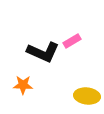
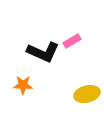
yellow ellipse: moved 2 px up; rotated 20 degrees counterclockwise
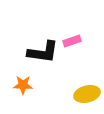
pink rectangle: rotated 12 degrees clockwise
black L-shape: rotated 16 degrees counterclockwise
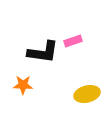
pink rectangle: moved 1 px right
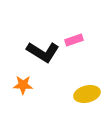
pink rectangle: moved 1 px right, 1 px up
black L-shape: rotated 24 degrees clockwise
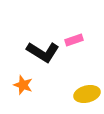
orange star: rotated 18 degrees clockwise
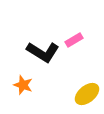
pink rectangle: rotated 12 degrees counterclockwise
yellow ellipse: rotated 25 degrees counterclockwise
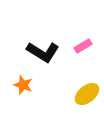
pink rectangle: moved 9 px right, 6 px down
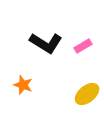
black L-shape: moved 3 px right, 9 px up
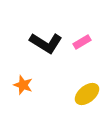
pink rectangle: moved 1 px left, 4 px up
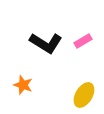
pink rectangle: moved 1 px right, 1 px up
yellow ellipse: moved 3 px left, 1 px down; rotated 20 degrees counterclockwise
